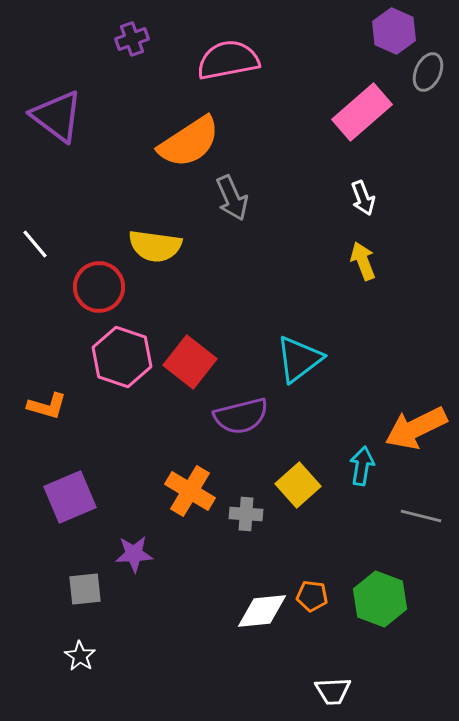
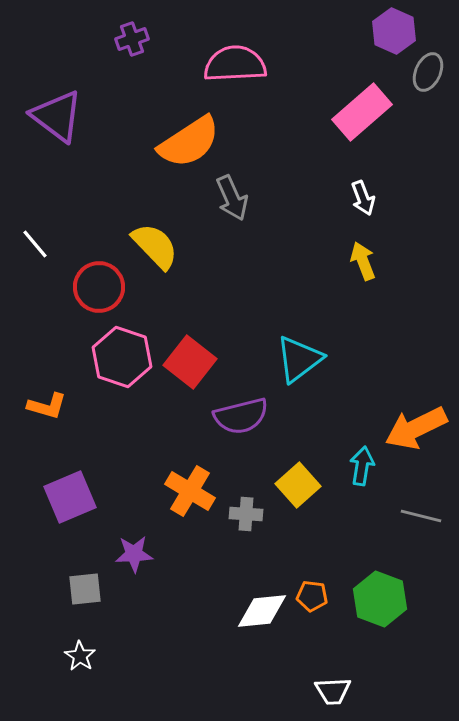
pink semicircle: moved 7 px right, 4 px down; rotated 8 degrees clockwise
yellow semicircle: rotated 142 degrees counterclockwise
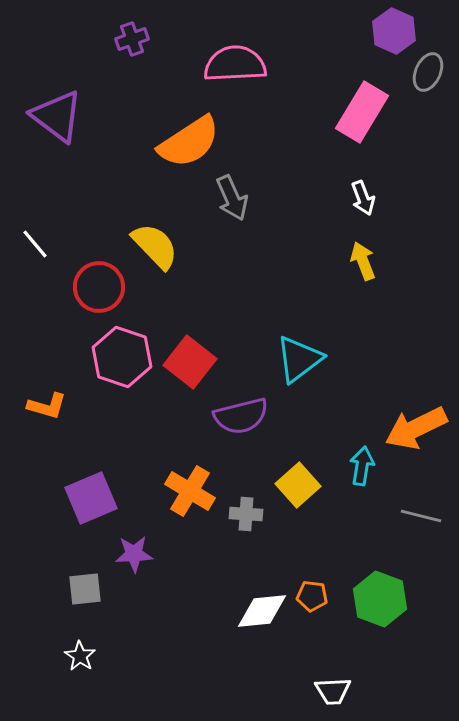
pink rectangle: rotated 18 degrees counterclockwise
purple square: moved 21 px right, 1 px down
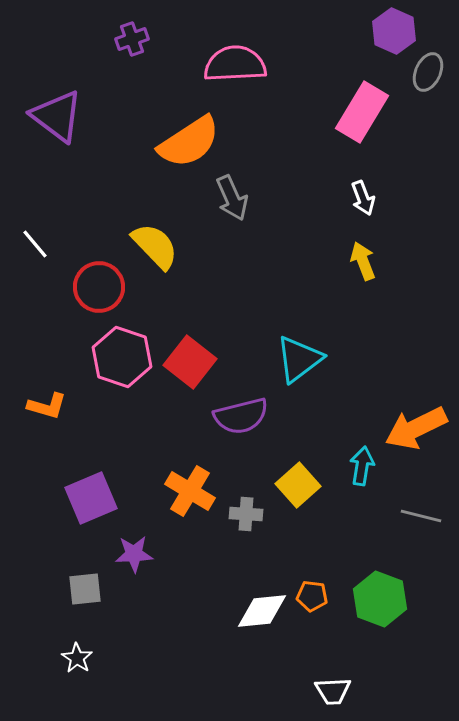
white star: moved 3 px left, 2 px down
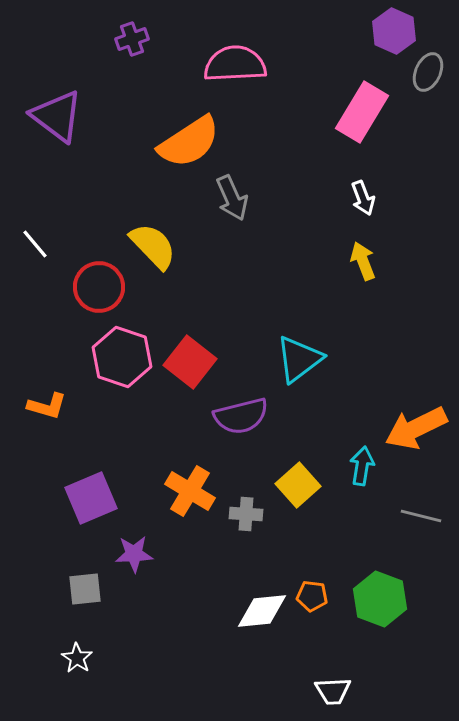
yellow semicircle: moved 2 px left
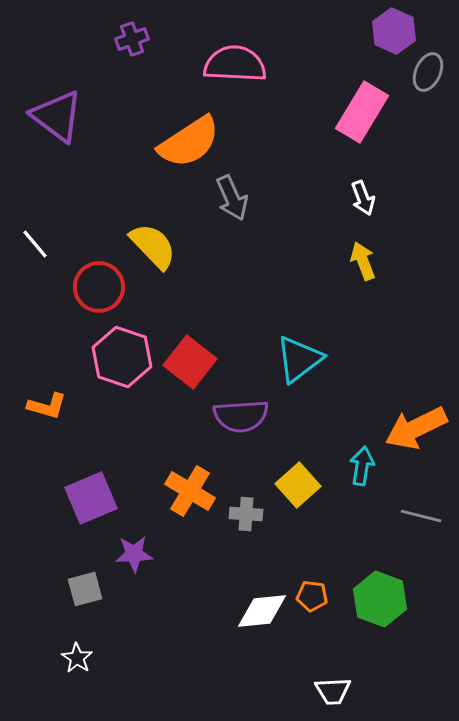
pink semicircle: rotated 6 degrees clockwise
purple semicircle: rotated 10 degrees clockwise
gray square: rotated 9 degrees counterclockwise
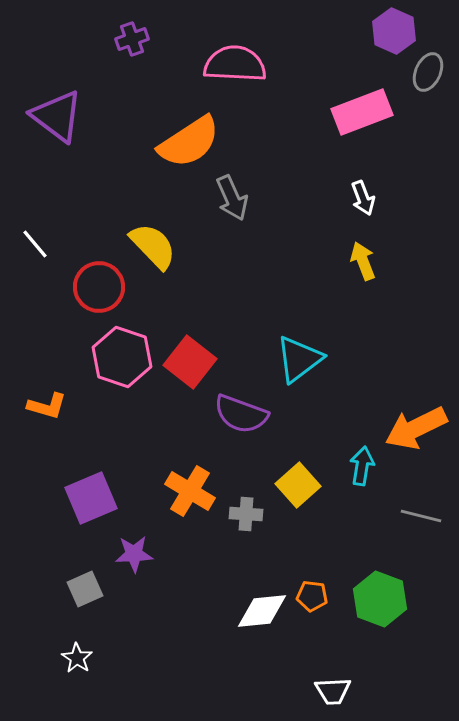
pink rectangle: rotated 38 degrees clockwise
purple semicircle: moved 2 px up; rotated 24 degrees clockwise
gray square: rotated 9 degrees counterclockwise
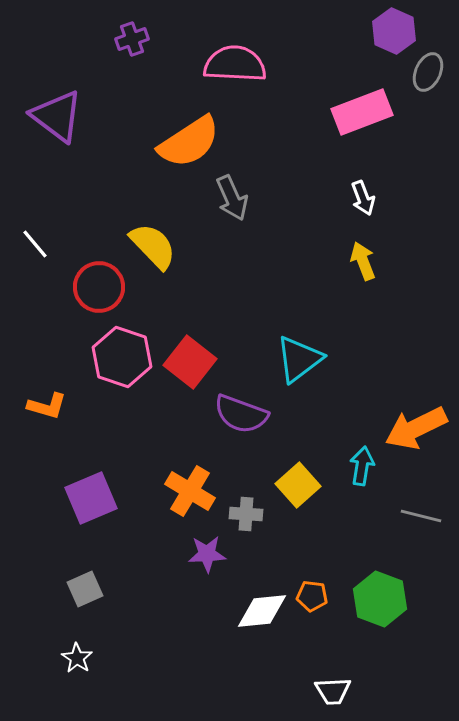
purple star: moved 73 px right
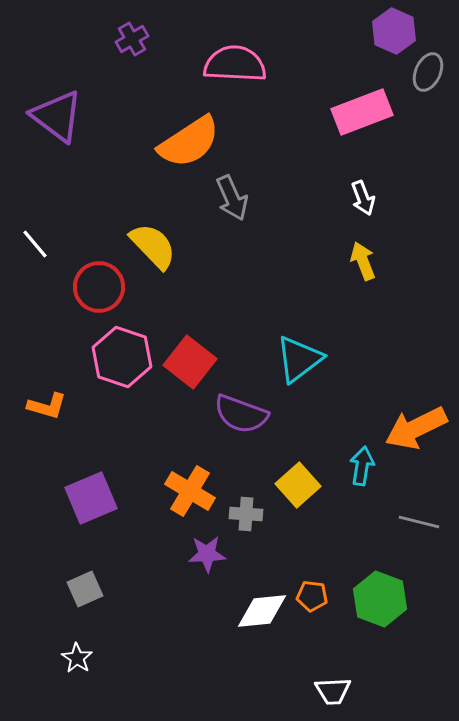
purple cross: rotated 12 degrees counterclockwise
gray line: moved 2 px left, 6 px down
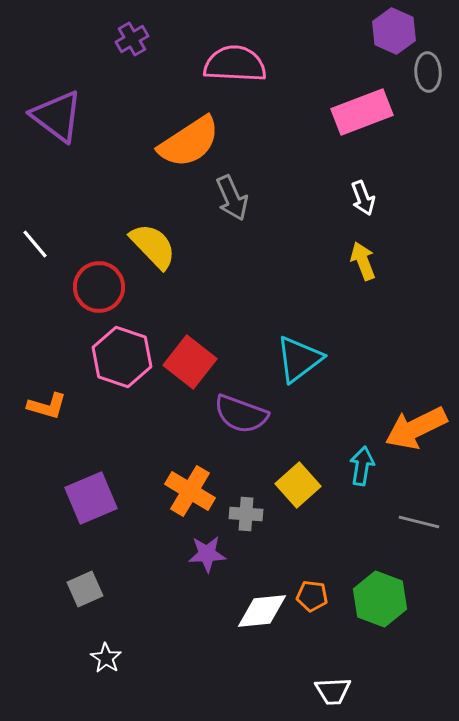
gray ellipse: rotated 27 degrees counterclockwise
white star: moved 29 px right
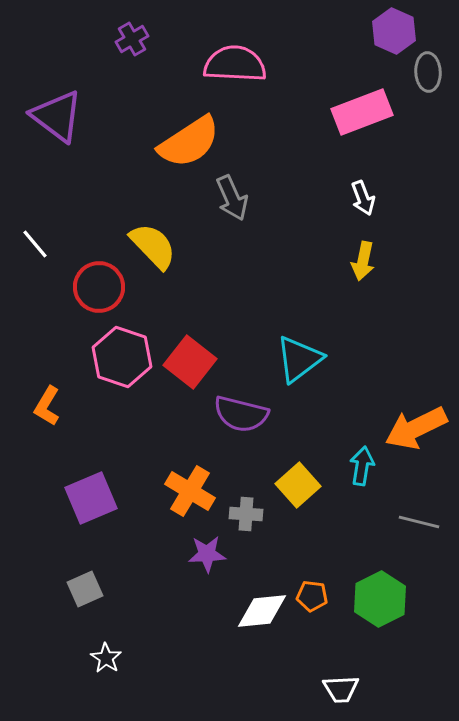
yellow arrow: rotated 147 degrees counterclockwise
orange L-shape: rotated 105 degrees clockwise
purple semicircle: rotated 6 degrees counterclockwise
green hexagon: rotated 12 degrees clockwise
white trapezoid: moved 8 px right, 2 px up
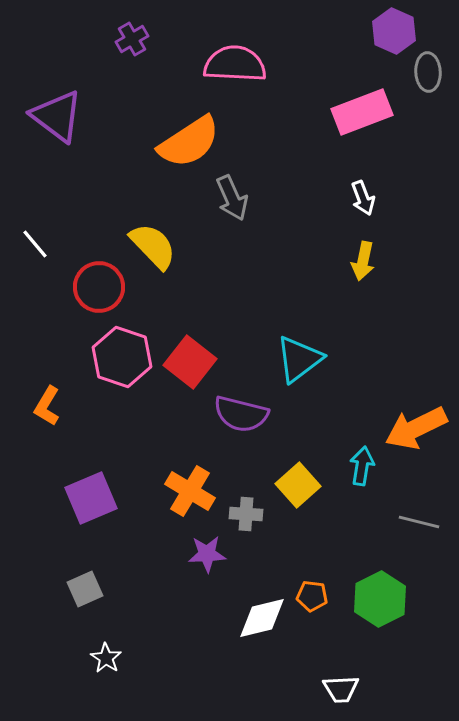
white diamond: moved 7 px down; rotated 8 degrees counterclockwise
